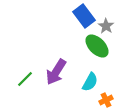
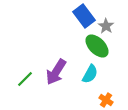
cyan semicircle: moved 8 px up
orange cross: rotated 32 degrees counterclockwise
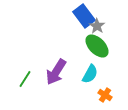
gray star: moved 9 px left
green line: rotated 12 degrees counterclockwise
orange cross: moved 1 px left, 5 px up
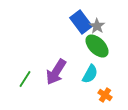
blue rectangle: moved 3 px left, 6 px down
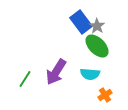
cyan semicircle: rotated 66 degrees clockwise
orange cross: rotated 24 degrees clockwise
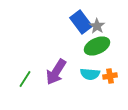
green ellipse: rotated 70 degrees counterclockwise
orange cross: moved 5 px right, 19 px up; rotated 24 degrees clockwise
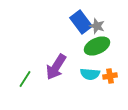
gray star: rotated 14 degrees counterclockwise
purple arrow: moved 5 px up
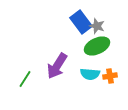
purple arrow: moved 1 px right, 1 px up
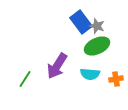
orange cross: moved 6 px right, 3 px down
